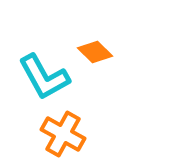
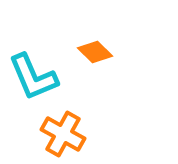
cyan L-shape: moved 11 px left; rotated 6 degrees clockwise
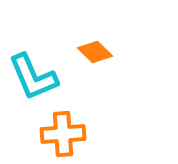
orange cross: rotated 33 degrees counterclockwise
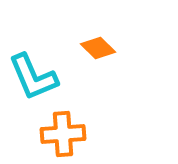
orange diamond: moved 3 px right, 4 px up
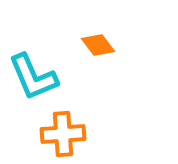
orange diamond: moved 3 px up; rotated 8 degrees clockwise
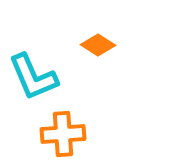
orange diamond: rotated 20 degrees counterclockwise
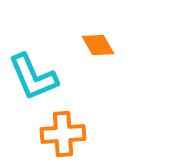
orange diamond: rotated 28 degrees clockwise
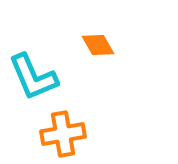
orange cross: rotated 6 degrees counterclockwise
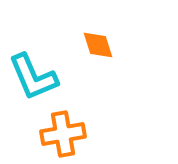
orange diamond: rotated 12 degrees clockwise
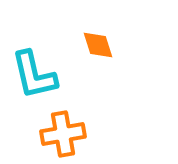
cyan L-shape: moved 1 px right, 2 px up; rotated 10 degrees clockwise
